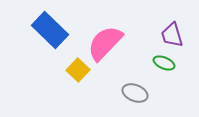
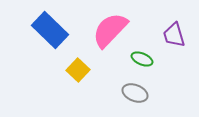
purple trapezoid: moved 2 px right
pink semicircle: moved 5 px right, 13 px up
green ellipse: moved 22 px left, 4 px up
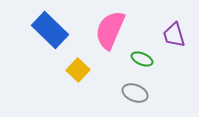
pink semicircle: rotated 21 degrees counterclockwise
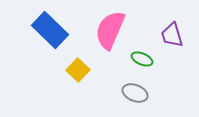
purple trapezoid: moved 2 px left
